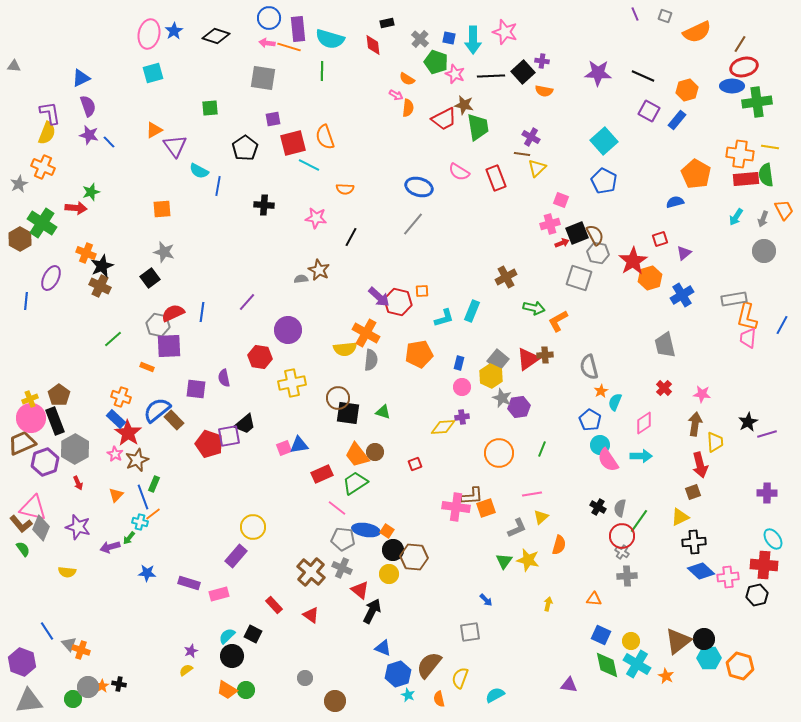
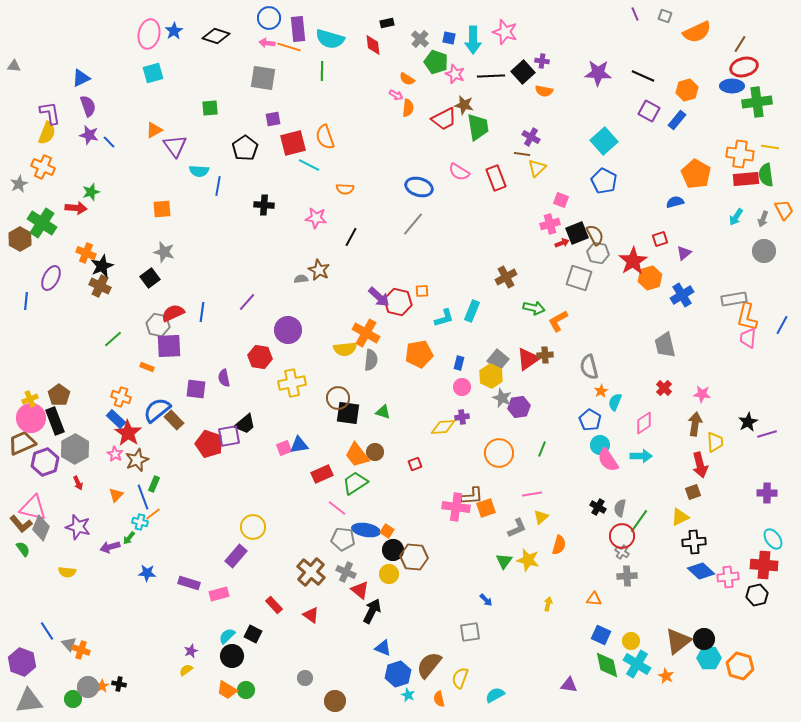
cyan semicircle at (199, 171): rotated 24 degrees counterclockwise
gray cross at (342, 568): moved 4 px right, 4 px down
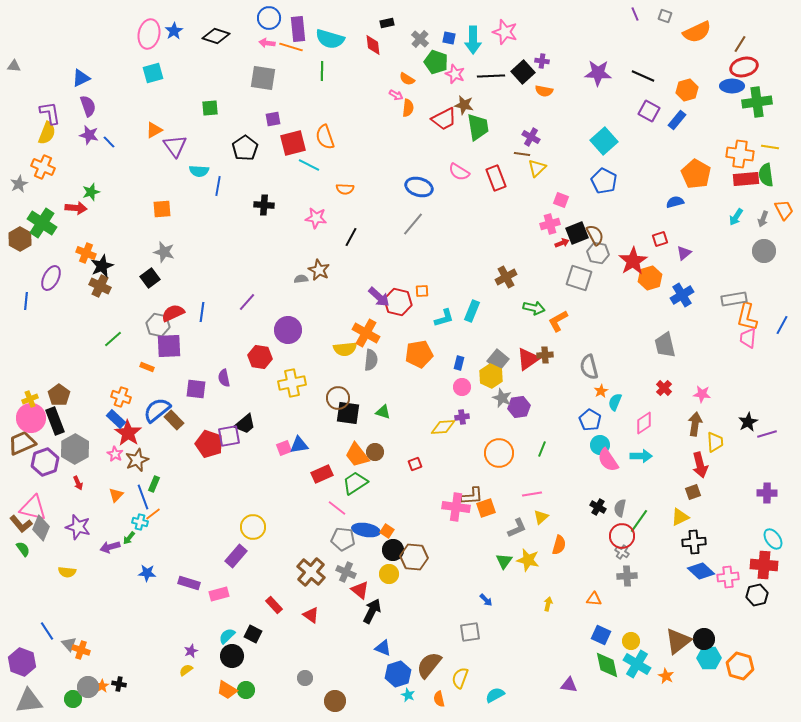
orange line at (289, 47): moved 2 px right
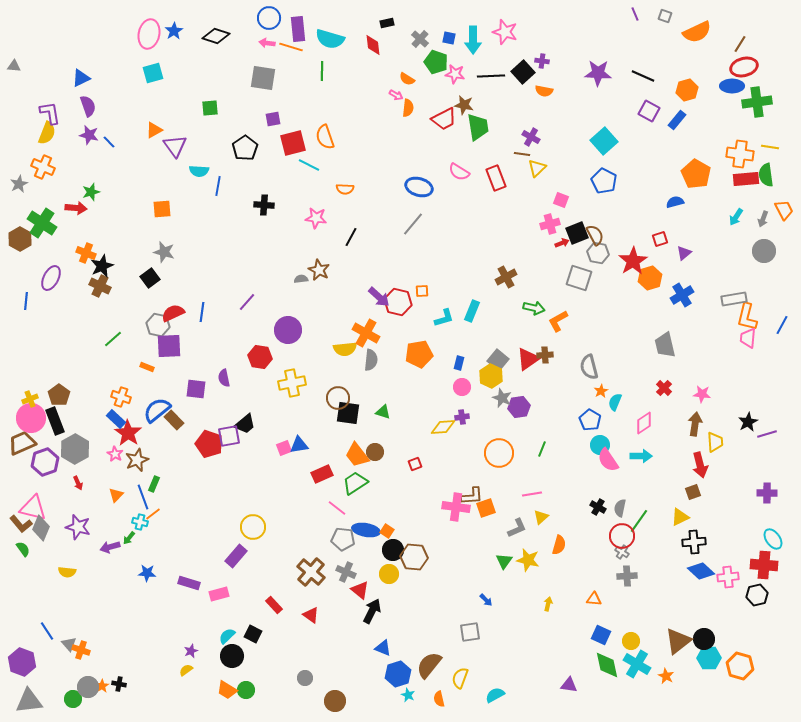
pink star at (455, 74): rotated 12 degrees counterclockwise
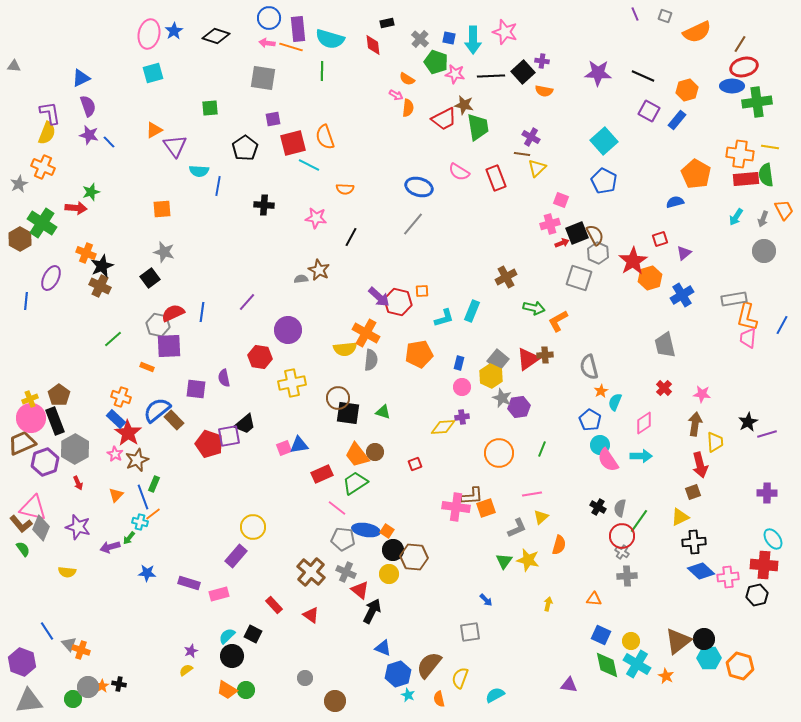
gray hexagon at (598, 253): rotated 15 degrees clockwise
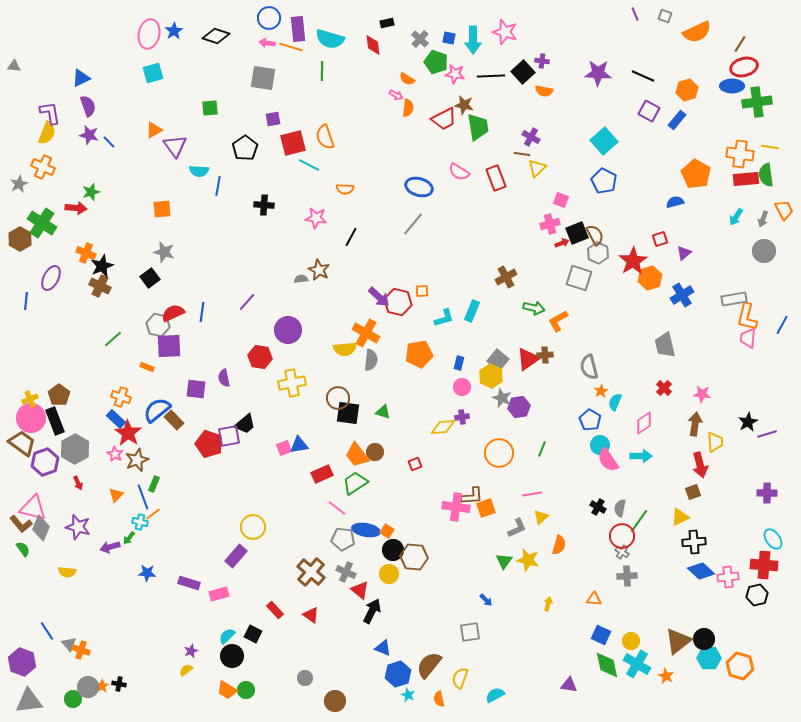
brown trapezoid at (22, 443): rotated 60 degrees clockwise
red rectangle at (274, 605): moved 1 px right, 5 px down
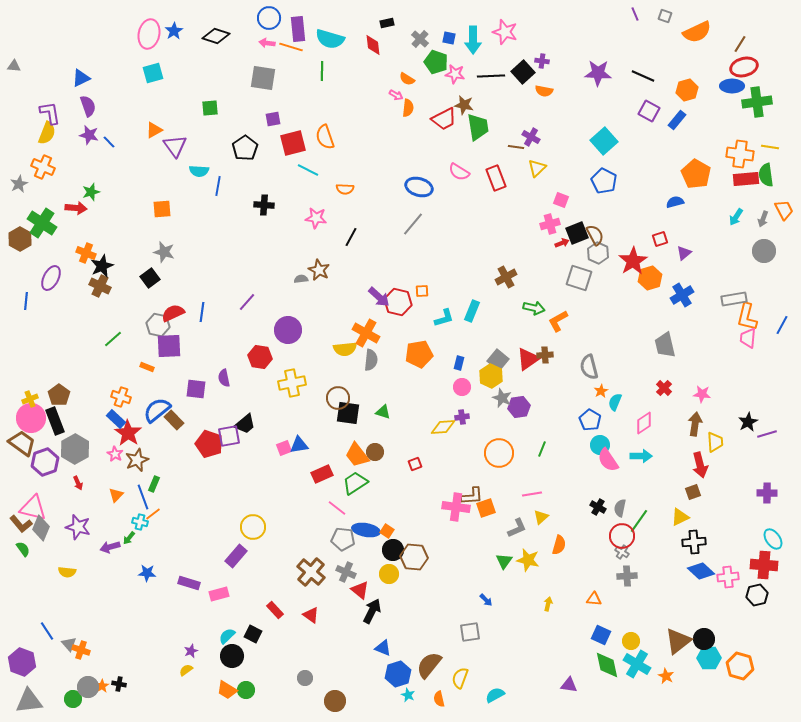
brown line at (522, 154): moved 6 px left, 7 px up
cyan line at (309, 165): moved 1 px left, 5 px down
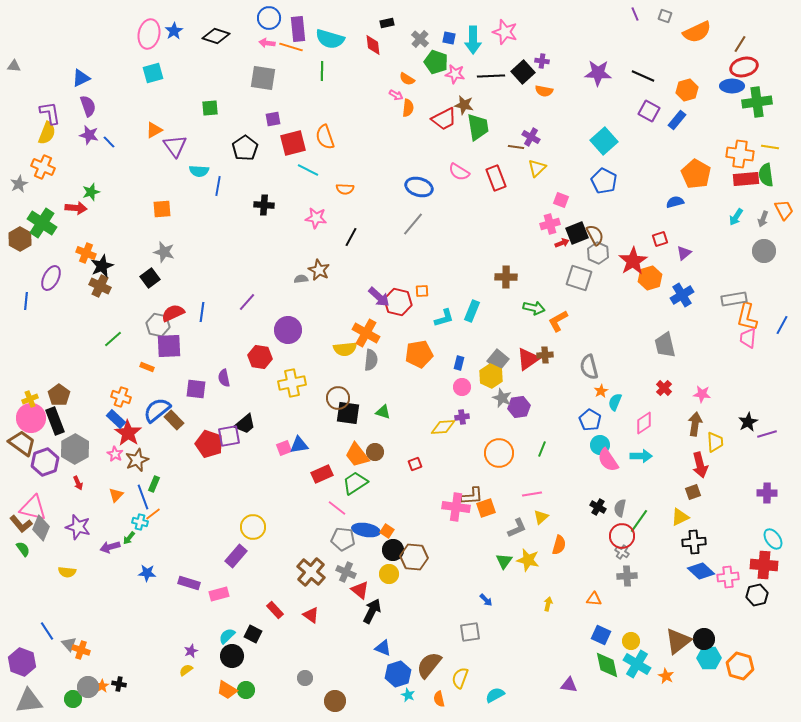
brown cross at (506, 277): rotated 30 degrees clockwise
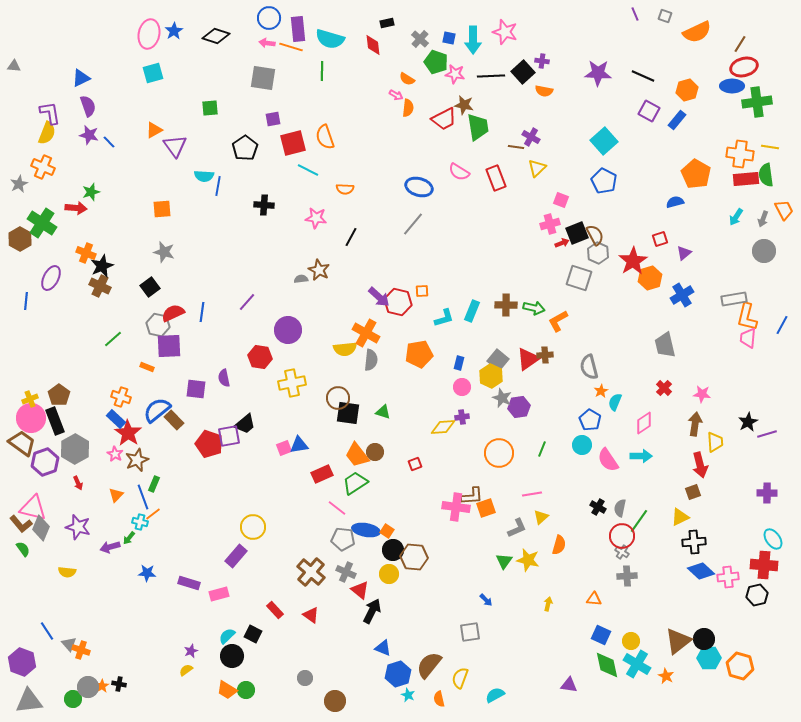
cyan semicircle at (199, 171): moved 5 px right, 5 px down
brown cross at (506, 277): moved 28 px down
black square at (150, 278): moved 9 px down
cyan circle at (600, 445): moved 18 px left
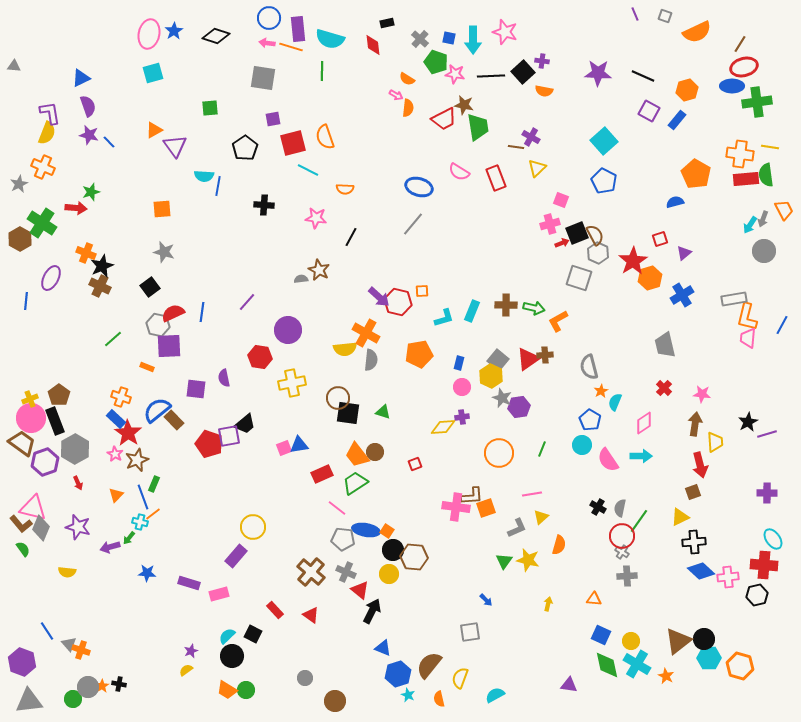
cyan arrow at (736, 217): moved 14 px right, 8 px down
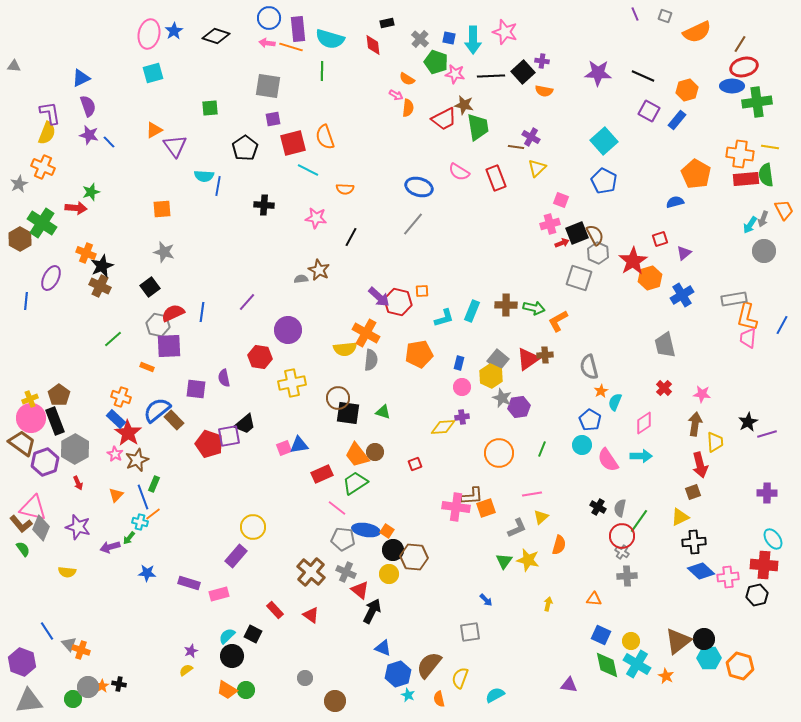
gray square at (263, 78): moved 5 px right, 8 px down
